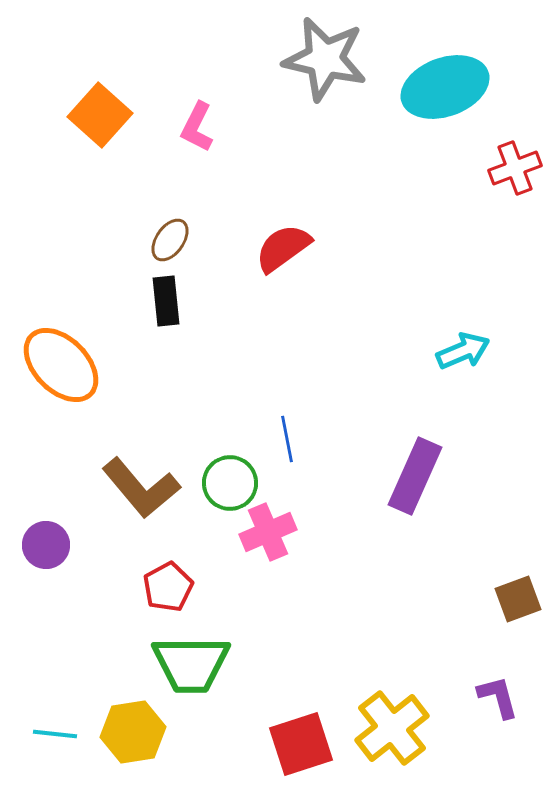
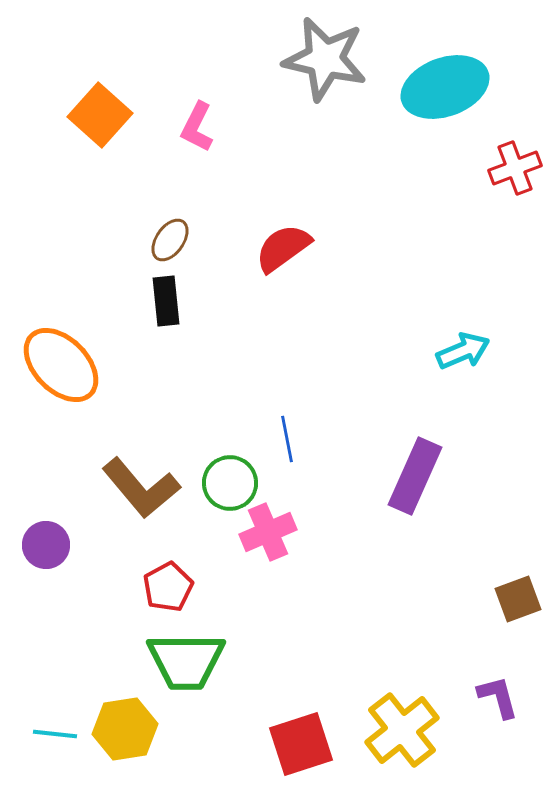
green trapezoid: moved 5 px left, 3 px up
yellow cross: moved 10 px right, 2 px down
yellow hexagon: moved 8 px left, 3 px up
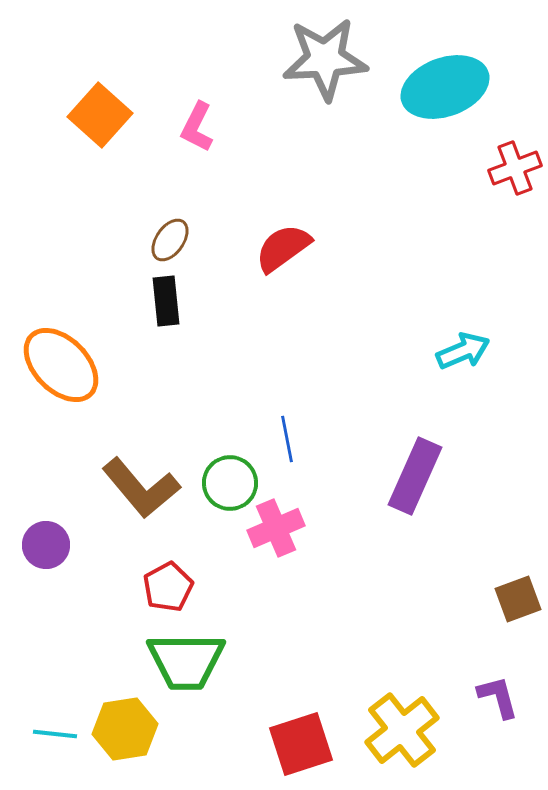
gray star: rotated 16 degrees counterclockwise
pink cross: moved 8 px right, 4 px up
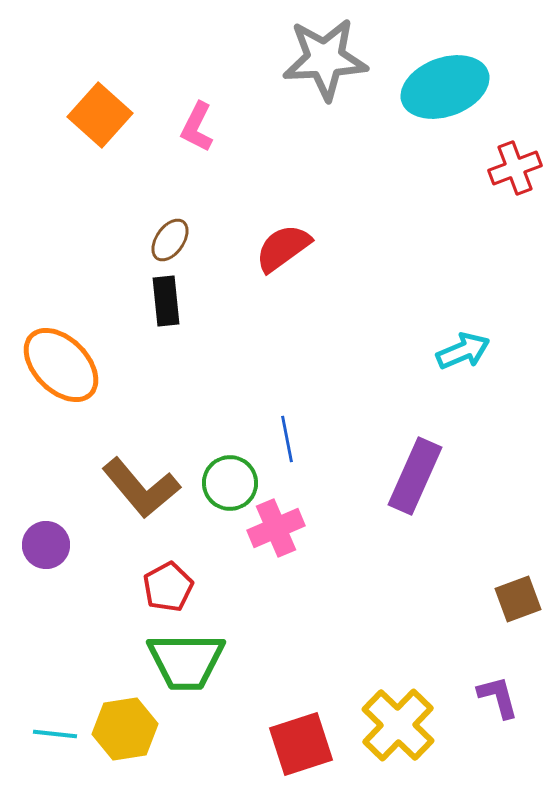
yellow cross: moved 4 px left, 5 px up; rotated 8 degrees counterclockwise
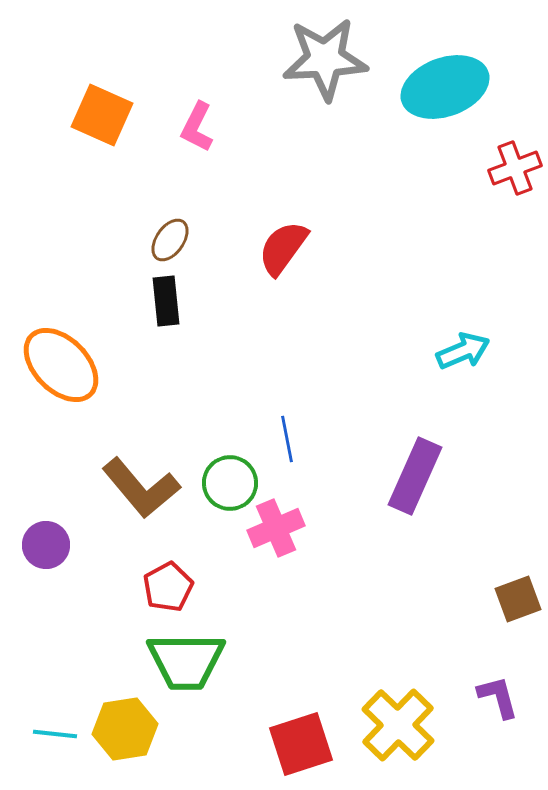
orange square: moved 2 px right; rotated 18 degrees counterclockwise
red semicircle: rotated 18 degrees counterclockwise
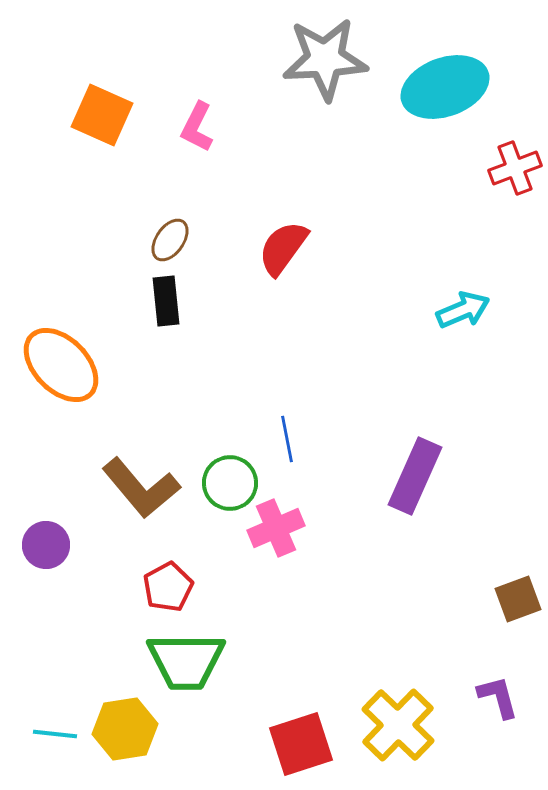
cyan arrow: moved 41 px up
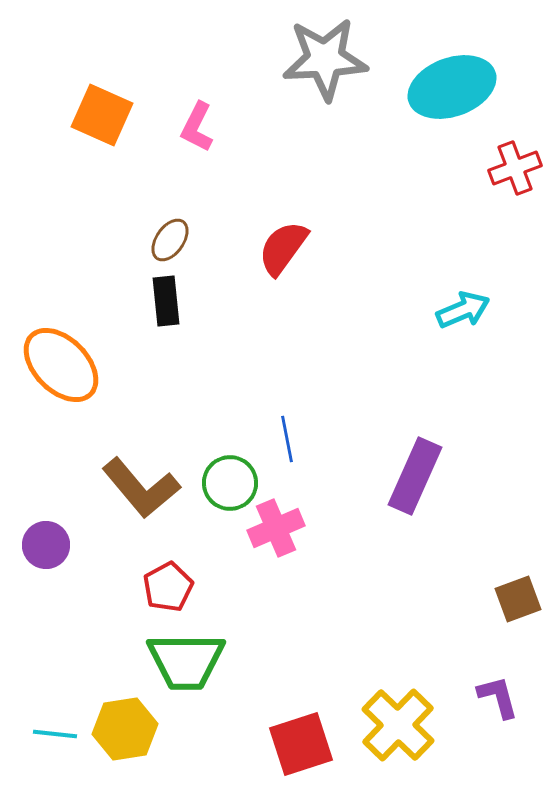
cyan ellipse: moved 7 px right
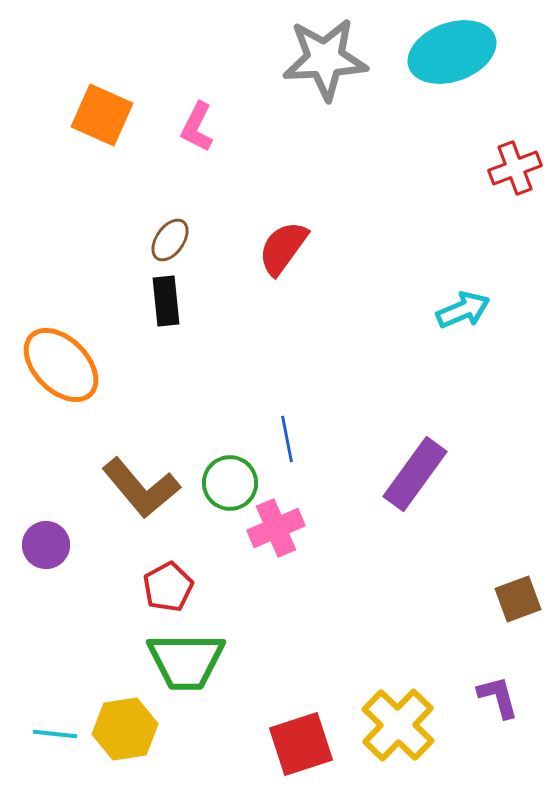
cyan ellipse: moved 35 px up
purple rectangle: moved 2 px up; rotated 12 degrees clockwise
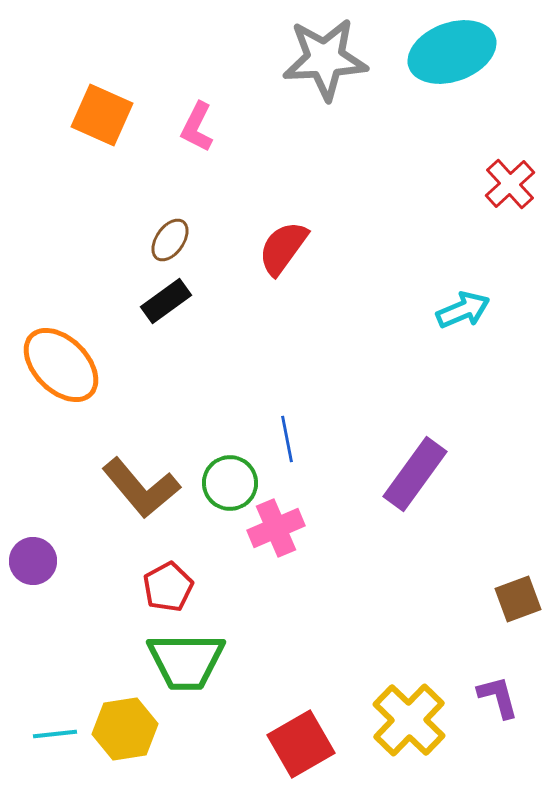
red cross: moved 5 px left, 16 px down; rotated 21 degrees counterclockwise
black rectangle: rotated 60 degrees clockwise
purple circle: moved 13 px left, 16 px down
yellow cross: moved 11 px right, 5 px up
cyan line: rotated 12 degrees counterclockwise
red square: rotated 12 degrees counterclockwise
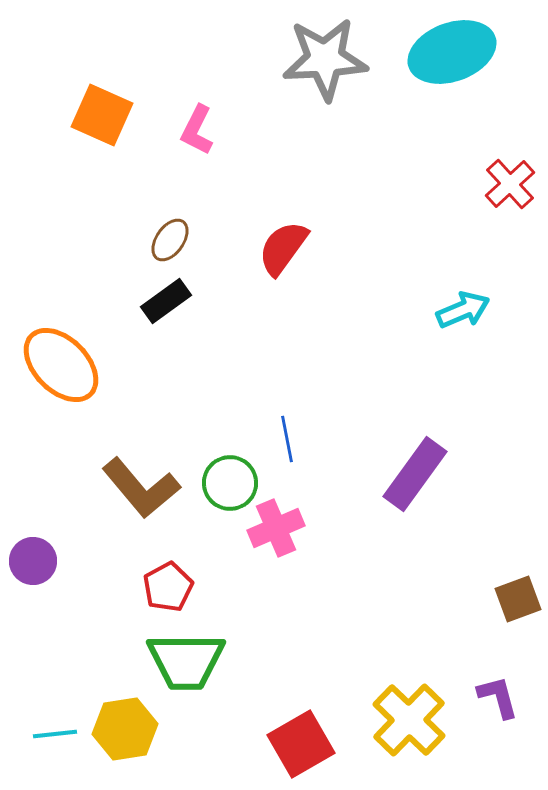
pink L-shape: moved 3 px down
